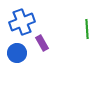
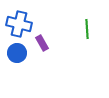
blue cross: moved 3 px left, 2 px down; rotated 35 degrees clockwise
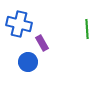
blue circle: moved 11 px right, 9 px down
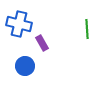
blue circle: moved 3 px left, 4 px down
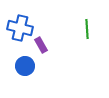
blue cross: moved 1 px right, 4 px down
purple rectangle: moved 1 px left, 2 px down
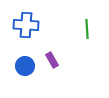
blue cross: moved 6 px right, 3 px up; rotated 10 degrees counterclockwise
purple rectangle: moved 11 px right, 15 px down
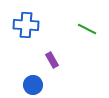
green line: rotated 60 degrees counterclockwise
blue circle: moved 8 px right, 19 px down
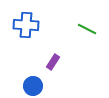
purple rectangle: moved 1 px right, 2 px down; rotated 63 degrees clockwise
blue circle: moved 1 px down
